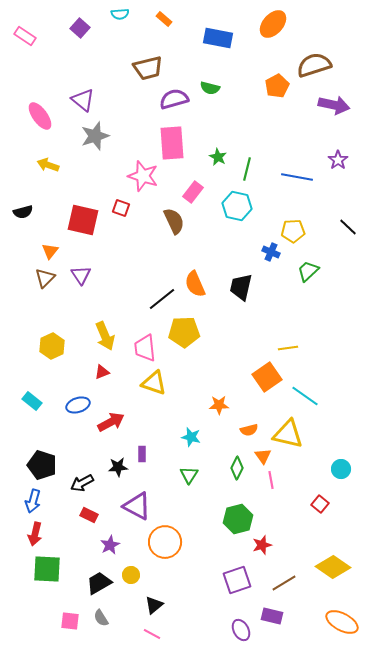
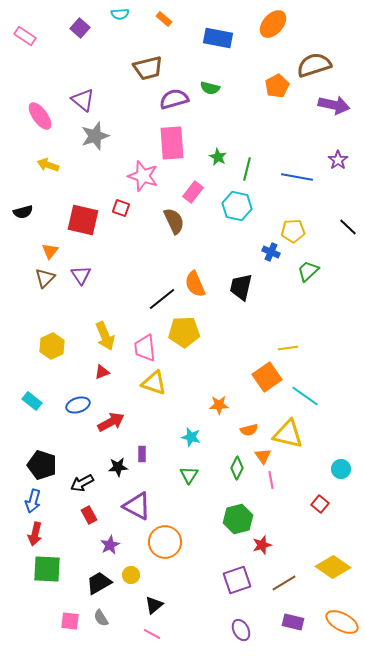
red rectangle at (89, 515): rotated 36 degrees clockwise
purple rectangle at (272, 616): moved 21 px right, 6 px down
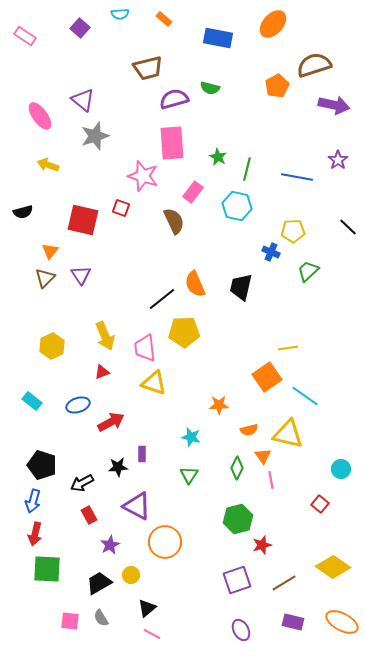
black triangle at (154, 605): moved 7 px left, 3 px down
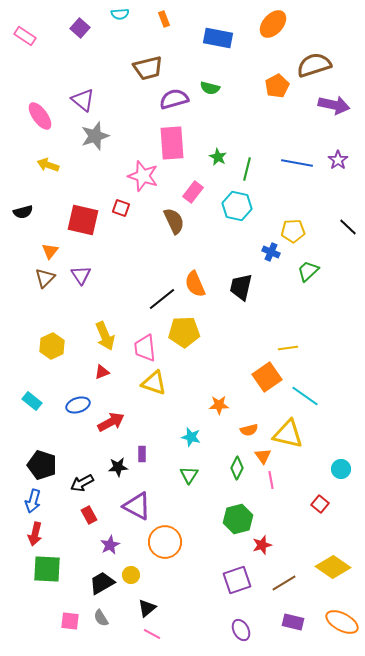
orange rectangle at (164, 19): rotated 28 degrees clockwise
blue line at (297, 177): moved 14 px up
black trapezoid at (99, 583): moved 3 px right
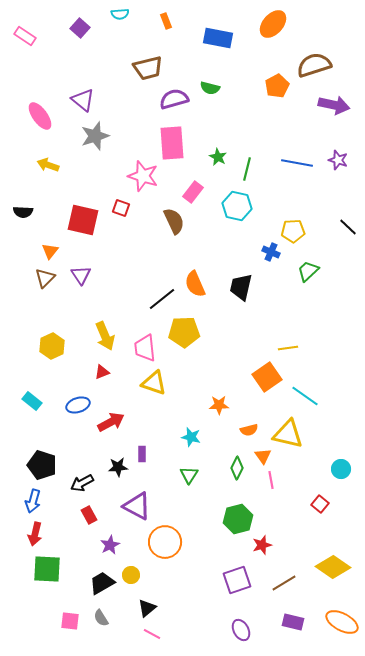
orange rectangle at (164, 19): moved 2 px right, 2 px down
purple star at (338, 160): rotated 18 degrees counterclockwise
black semicircle at (23, 212): rotated 18 degrees clockwise
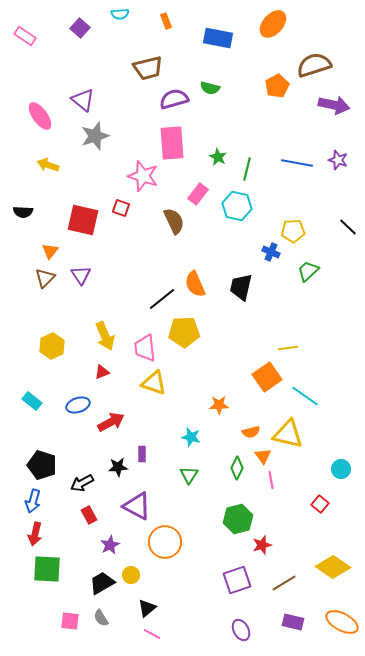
pink rectangle at (193, 192): moved 5 px right, 2 px down
orange semicircle at (249, 430): moved 2 px right, 2 px down
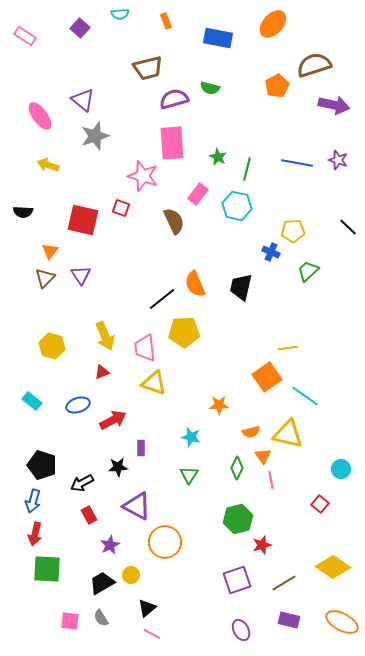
yellow hexagon at (52, 346): rotated 20 degrees counterclockwise
red arrow at (111, 422): moved 2 px right, 2 px up
purple rectangle at (142, 454): moved 1 px left, 6 px up
purple rectangle at (293, 622): moved 4 px left, 2 px up
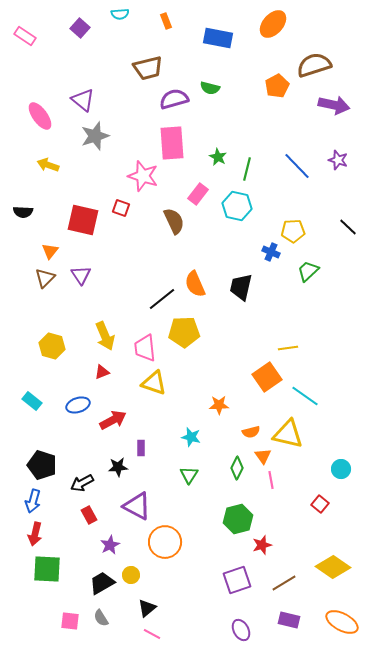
blue line at (297, 163): moved 3 px down; rotated 36 degrees clockwise
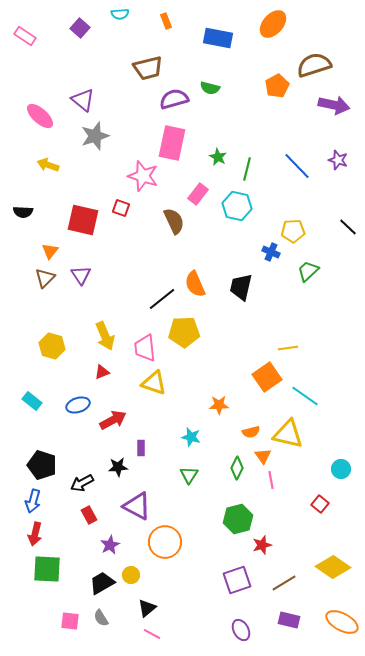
pink ellipse at (40, 116): rotated 12 degrees counterclockwise
pink rectangle at (172, 143): rotated 16 degrees clockwise
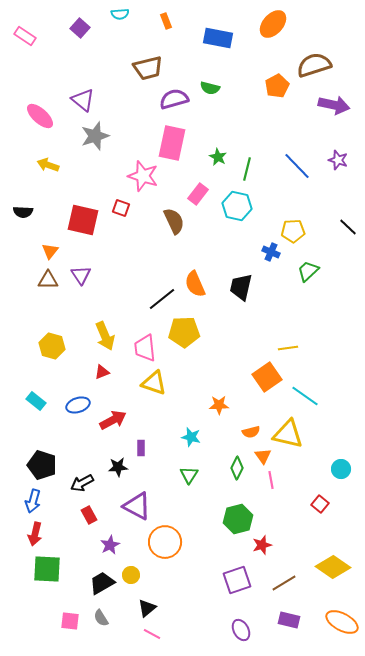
brown triangle at (45, 278): moved 3 px right, 2 px down; rotated 45 degrees clockwise
cyan rectangle at (32, 401): moved 4 px right
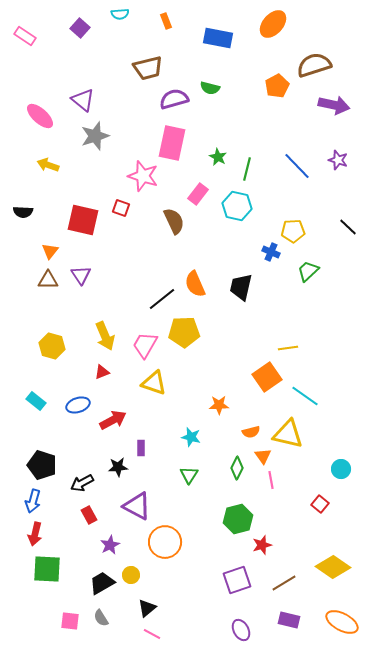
pink trapezoid at (145, 348): moved 3 px up; rotated 36 degrees clockwise
